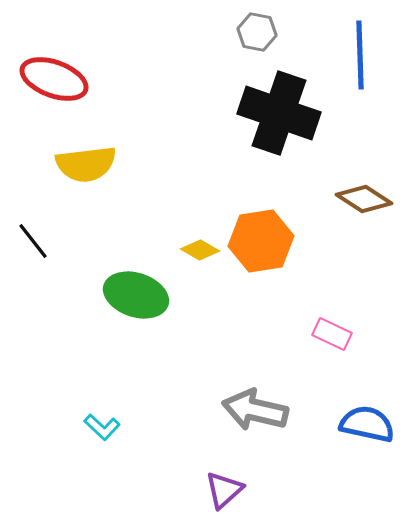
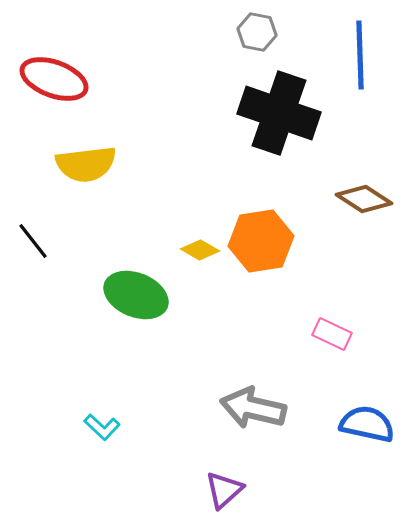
green ellipse: rotated 4 degrees clockwise
gray arrow: moved 2 px left, 2 px up
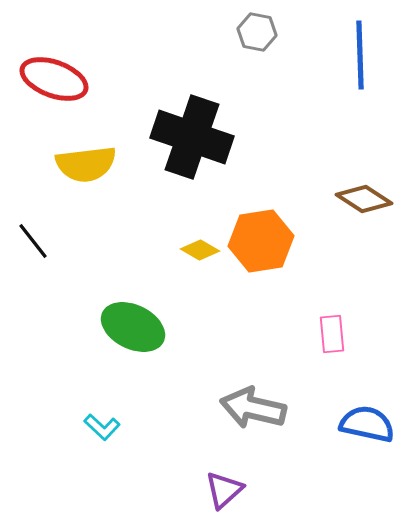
black cross: moved 87 px left, 24 px down
green ellipse: moved 3 px left, 32 px down; rotated 4 degrees clockwise
pink rectangle: rotated 60 degrees clockwise
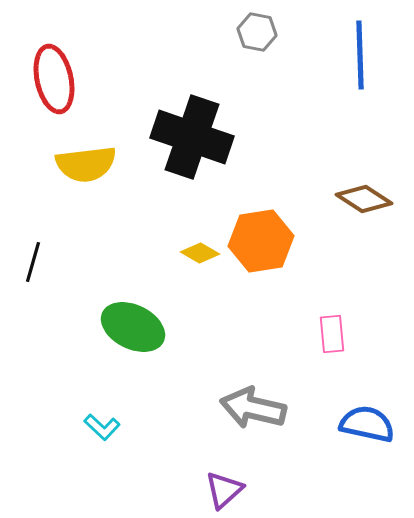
red ellipse: rotated 58 degrees clockwise
black line: moved 21 px down; rotated 54 degrees clockwise
yellow diamond: moved 3 px down
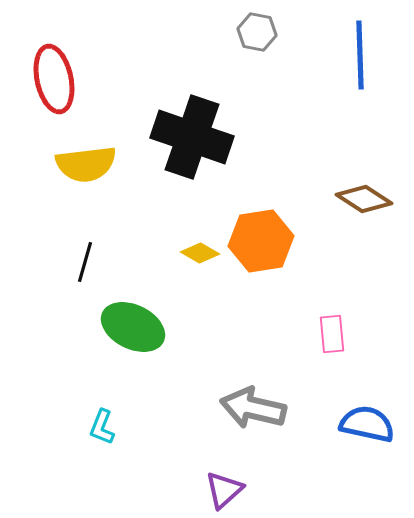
black line: moved 52 px right
cyan L-shape: rotated 69 degrees clockwise
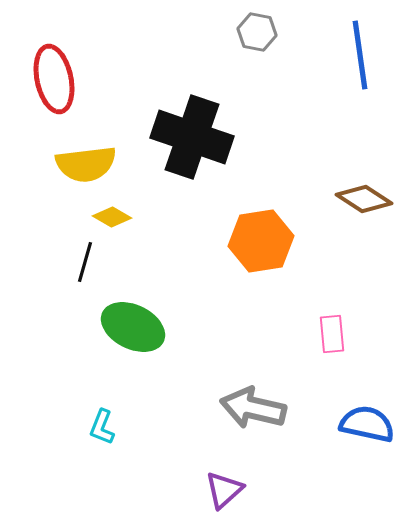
blue line: rotated 6 degrees counterclockwise
yellow diamond: moved 88 px left, 36 px up
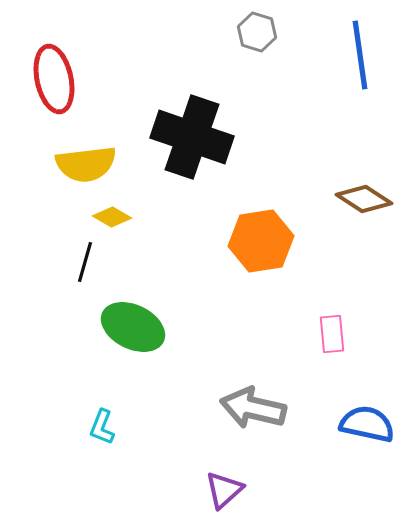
gray hexagon: rotated 6 degrees clockwise
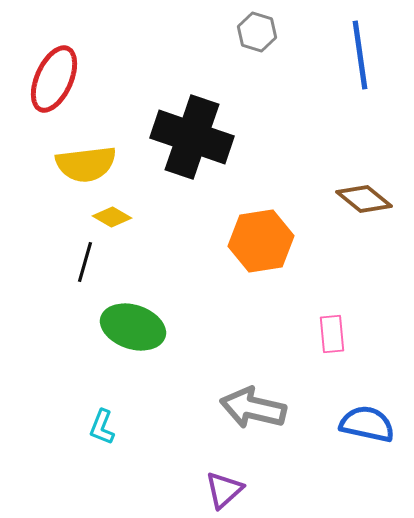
red ellipse: rotated 36 degrees clockwise
brown diamond: rotated 6 degrees clockwise
green ellipse: rotated 8 degrees counterclockwise
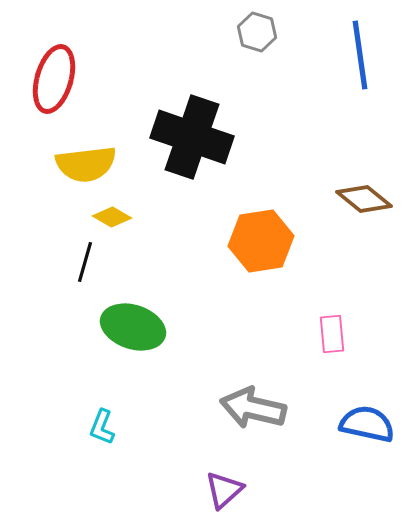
red ellipse: rotated 8 degrees counterclockwise
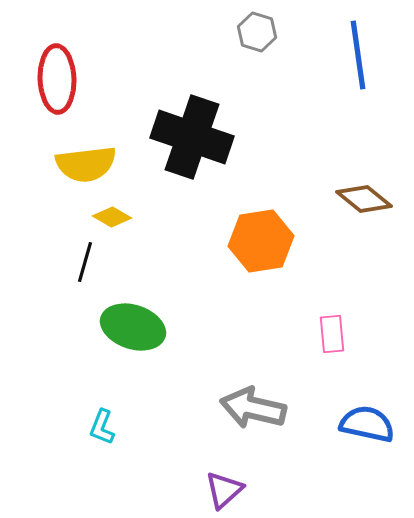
blue line: moved 2 px left
red ellipse: moved 3 px right; rotated 18 degrees counterclockwise
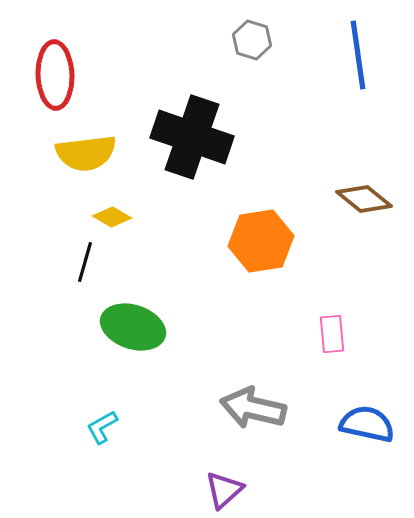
gray hexagon: moved 5 px left, 8 px down
red ellipse: moved 2 px left, 4 px up
yellow semicircle: moved 11 px up
cyan L-shape: rotated 39 degrees clockwise
